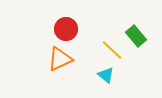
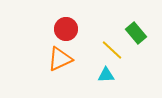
green rectangle: moved 3 px up
cyan triangle: rotated 42 degrees counterclockwise
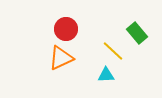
green rectangle: moved 1 px right
yellow line: moved 1 px right, 1 px down
orange triangle: moved 1 px right, 1 px up
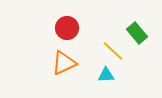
red circle: moved 1 px right, 1 px up
orange triangle: moved 3 px right, 5 px down
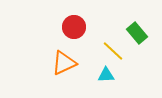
red circle: moved 7 px right, 1 px up
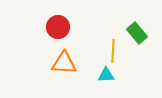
red circle: moved 16 px left
yellow line: rotated 50 degrees clockwise
orange triangle: rotated 28 degrees clockwise
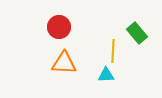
red circle: moved 1 px right
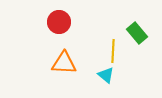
red circle: moved 5 px up
cyan triangle: rotated 42 degrees clockwise
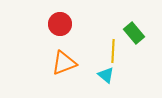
red circle: moved 1 px right, 2 px down
green rectangle: moved 3 px left
orange triangle: rotated 24 degrees counterclockwise
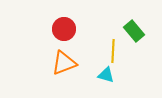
red circle: moved 4 px right, 5 px down
green rectangle: moved 2 px up
cyan triangle: rotated 24 degrees counterclockwise
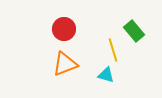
yellow line: moved 1 px up; rotated 20 degrees counterclockwise
orange triangle: moved 1 px right, 1 px down
